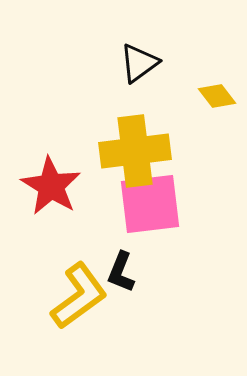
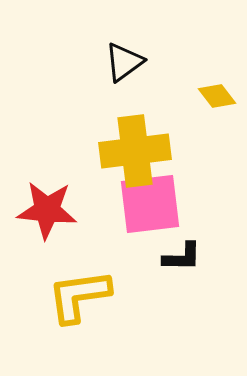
black triangle: moved 15 px left, 1 px up
red star: moved 4 px left, 24 px down; rotated 26 degrees counterclockwise
black L-shape: moved 61 px right, 15 px up; rotated 111 degrees counterclockwise
yellow L-shape: rotated 152 degrees counterclockwise
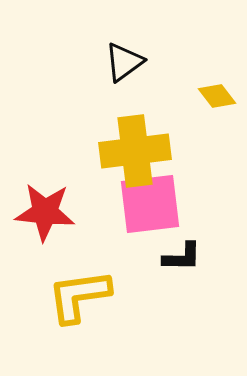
red star: moved 2 px left, 2 px down
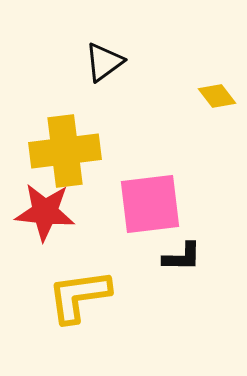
black triangle: moved 20 px left
yellow cross: moved 70 px left
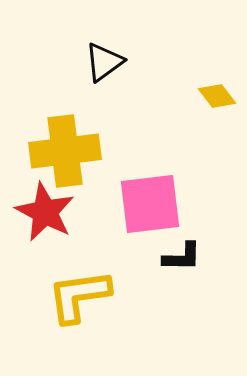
red star: rotated 22 degrees clockwise
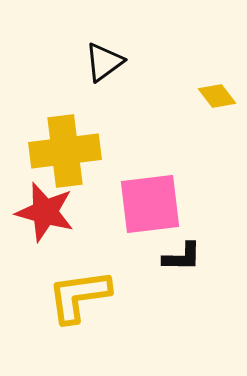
red star: rotated 12 degrees counterclockwise
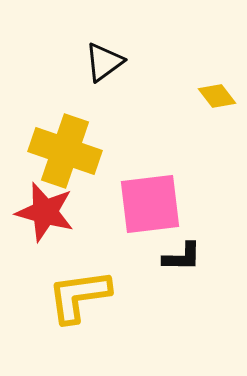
yellow cross: rotated 26 degrees clockwise
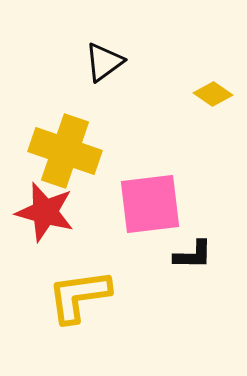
yellow diamond: moved 4 px left, 2 px up; rotated 18 degrees counterclockwise
black L-shape: moved 11 px right, 2 px up
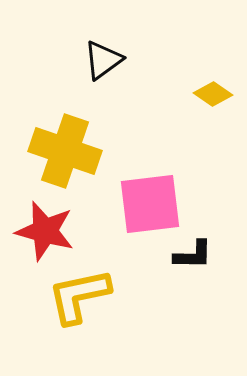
black triangle: moved 1 px left, 2 px up
red star: moved 19 px down
yellow L-shape: rotated 4 degrees counterclockwise
